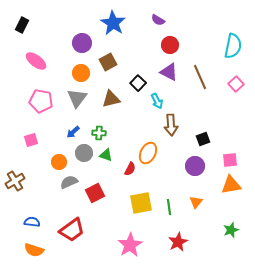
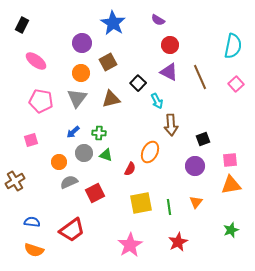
orange ellipse at (148, 153): moved 2 px right, 1 px up
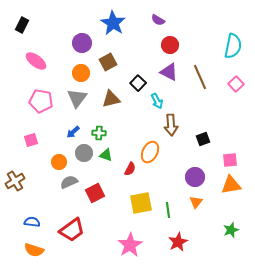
purple circle at (195, 166): moved 11 px down
green line at (169, 207): moved 1 px left, 3 px down
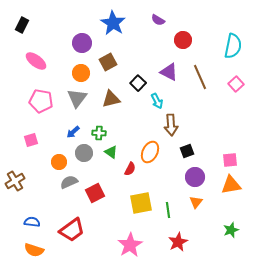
red circle at (170, 45): moved 13 px right, 5 px up
black square at (203, 139): moved 16 px left, 12 px down
green triangle at (106, 155): moved 5 px right, 3 px up; rotated 16 degrees clockwise
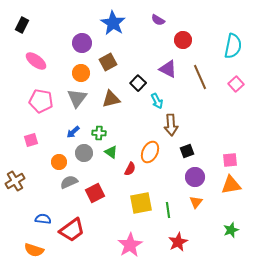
purple triangle at (169, 72): moved 1 px left, 3 px up
blue semicircle at (32, 222): moved 11 px right, 3 px up
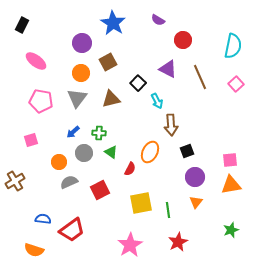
red square at (95, 193): moved 5 px right, 3 px up
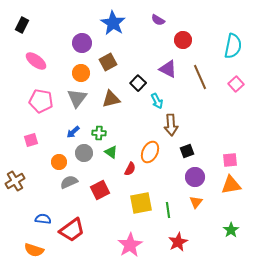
green star at (231, 230): rotated 14 degrees counterclockwise
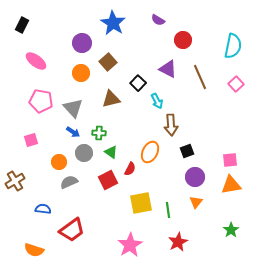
brown square at (108, 62): rotated 12 degrees counterclockwise
gray triangle at (77, 98): moved 4 px left, 10 px down; rotated 20 degrees counterclockwise
blue arrow at (73, 132): rotated 104 degrees counterclockwise
red square at (100, 190): moved 8 px right, 10 px up
blue semicircle at (43, 219): moved 10 px up
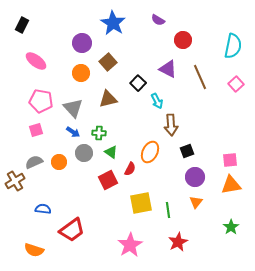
brown triangle at (111, 99): moved 3 px left
pink square at (31, 140): moved 5 px right, 10 px up
gray semicircle at (69, 182): moved 35 px left, 20 px up
green star at (231, 230): moved 3 px up
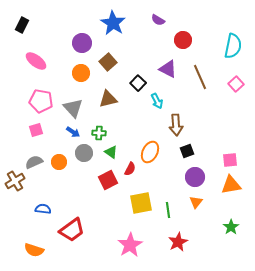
brown arrow at (171, 125): moved 5 px right
